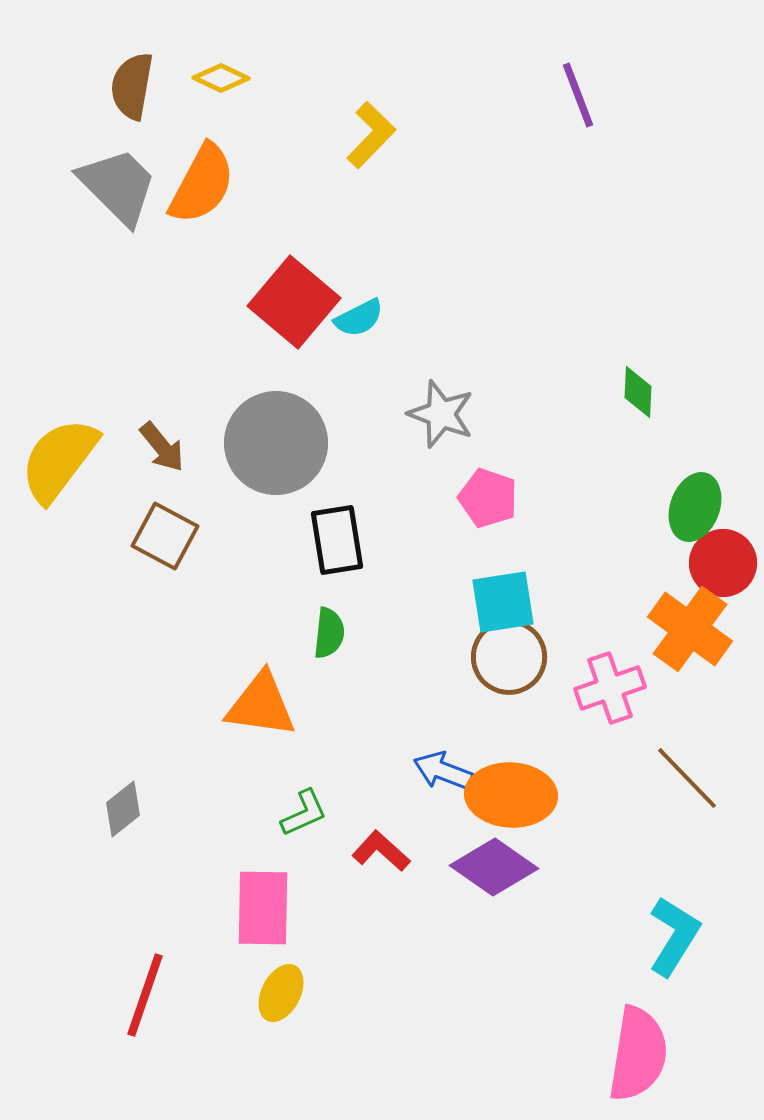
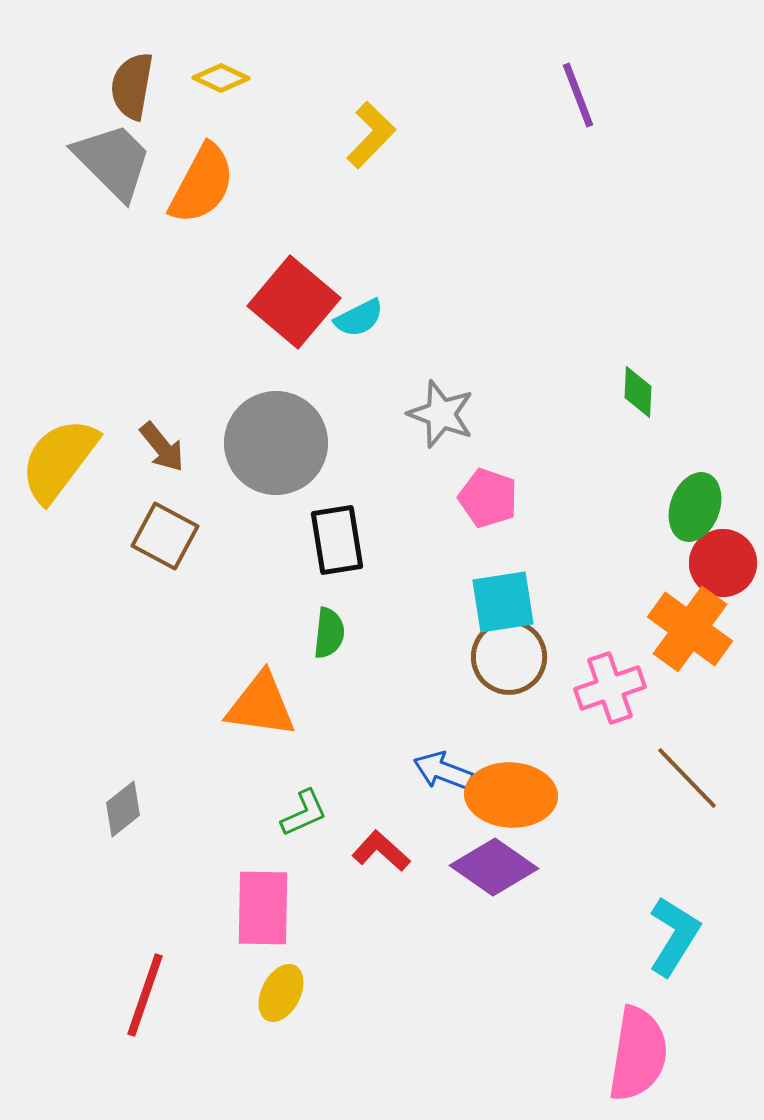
gray trapezoid: moved 5 px left, 25 px up
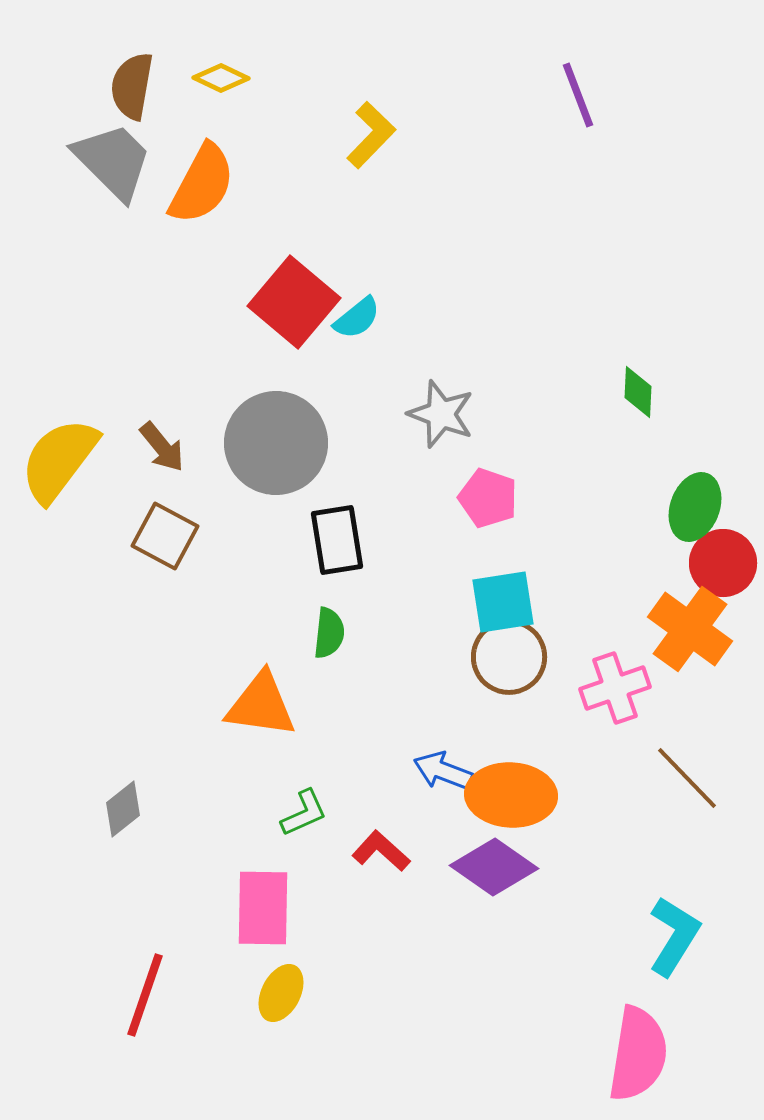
cyan semicircle: moved 2 px left; rotated 12 degrees counterclockwise
pink cross: moved 5 px right
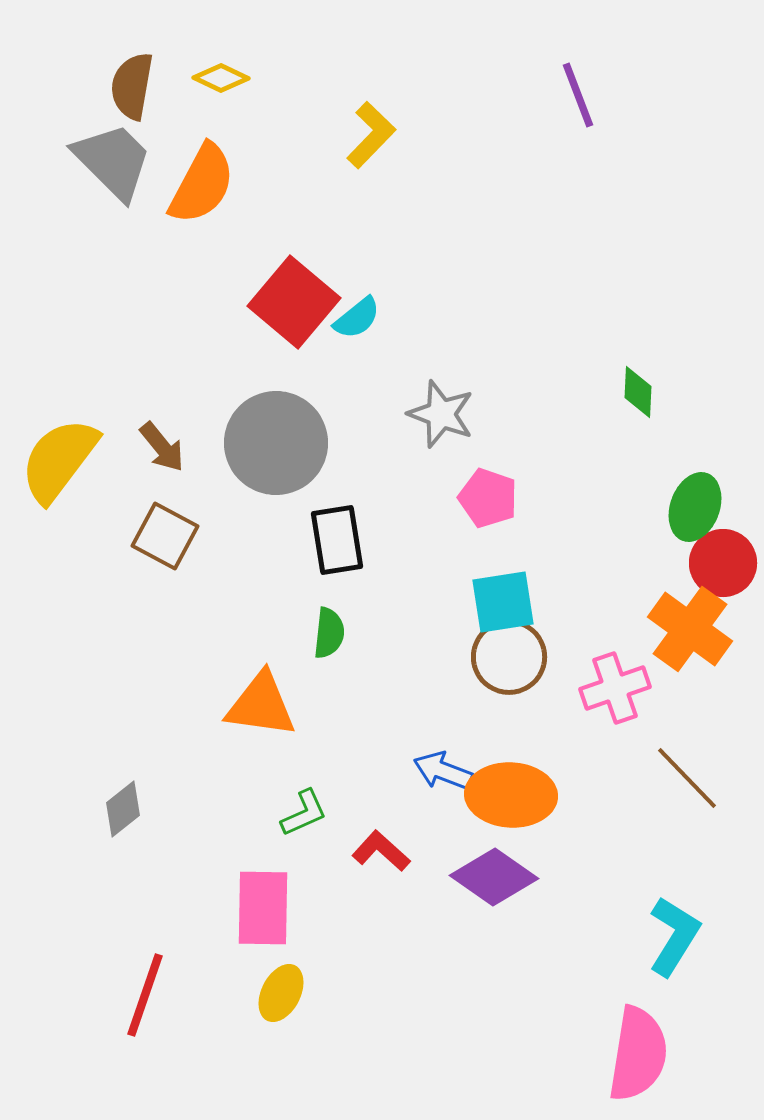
purple diamond: moved 10 px down
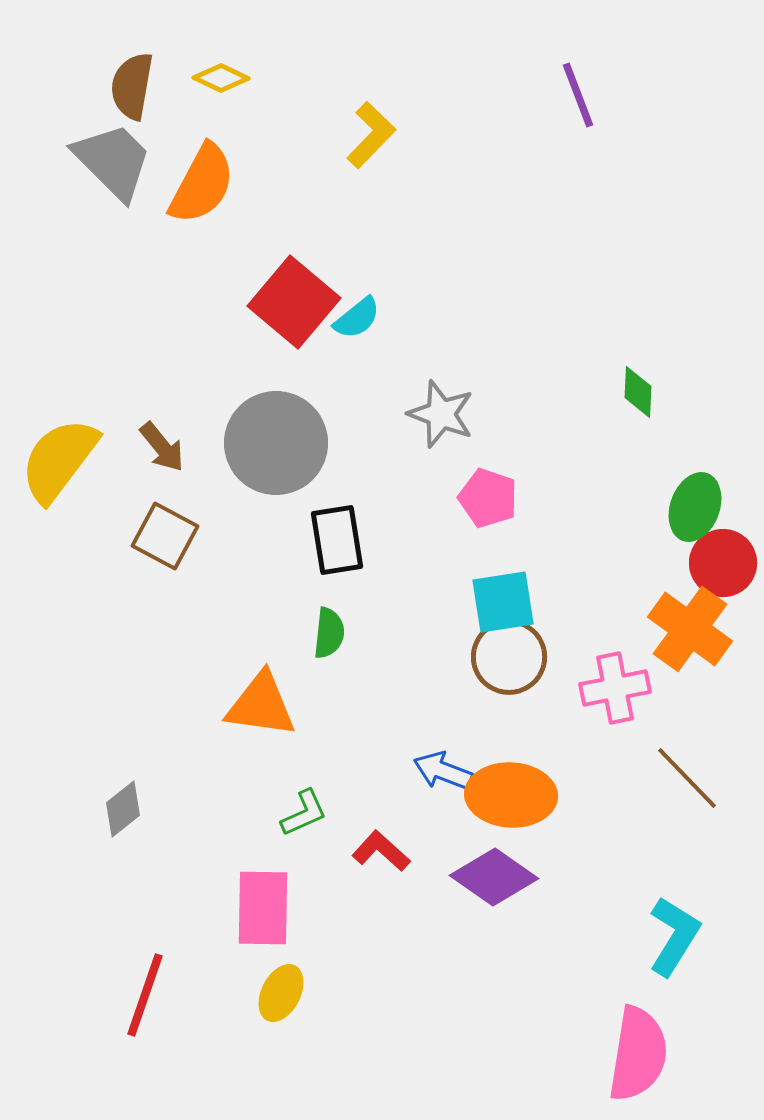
pink cross: rotated 8 degrees clockwise
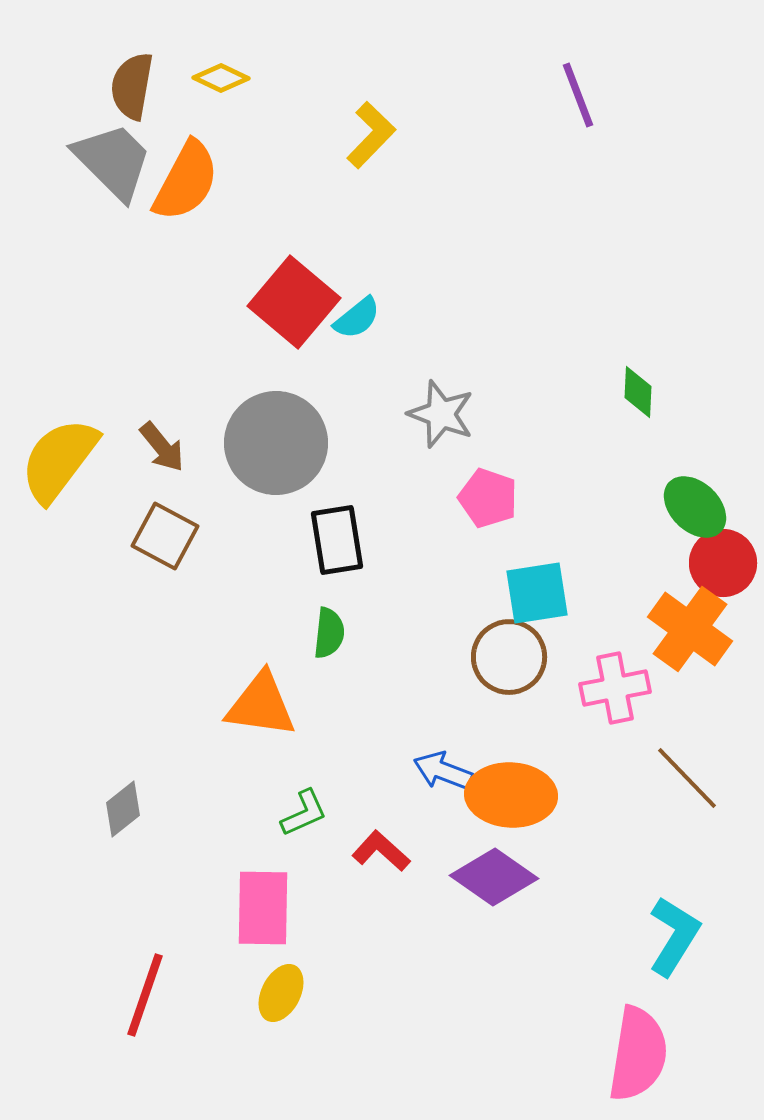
orange semicircle: moved 16 px left, 3 px up
green ellipse: rotated 66 degrees counterclockwise
cyan square: moved 34 px right, 9 px up
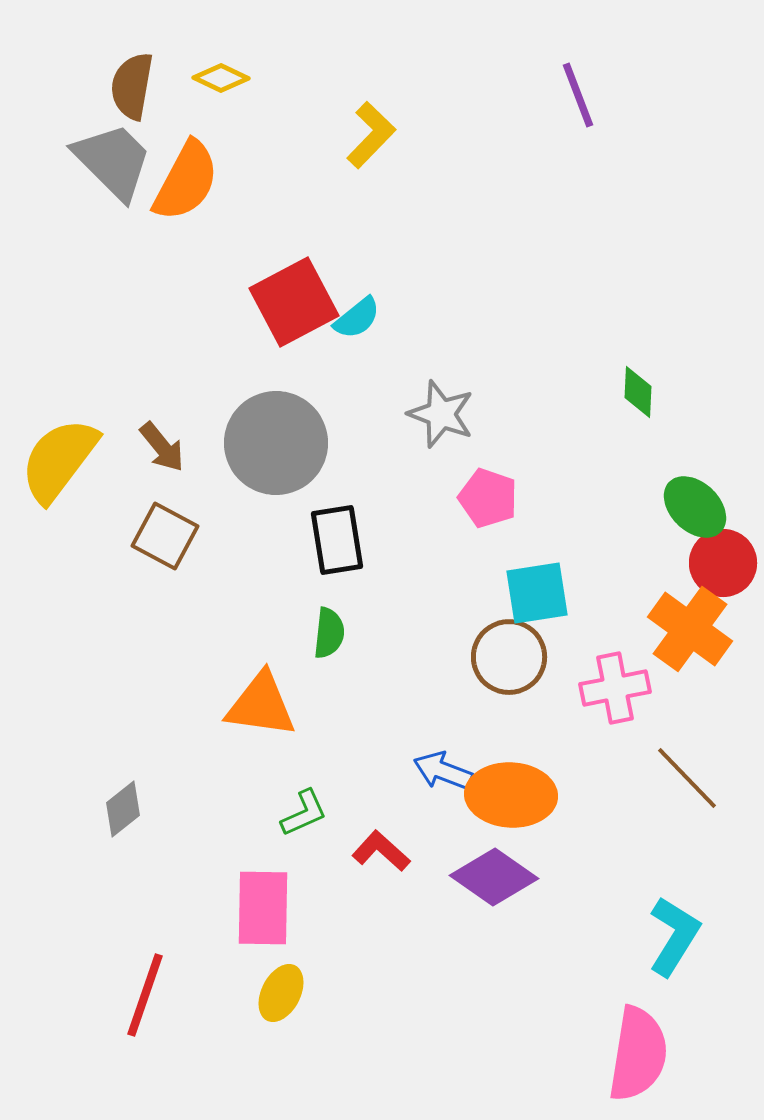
red square: rotated 22 degrees clockwise
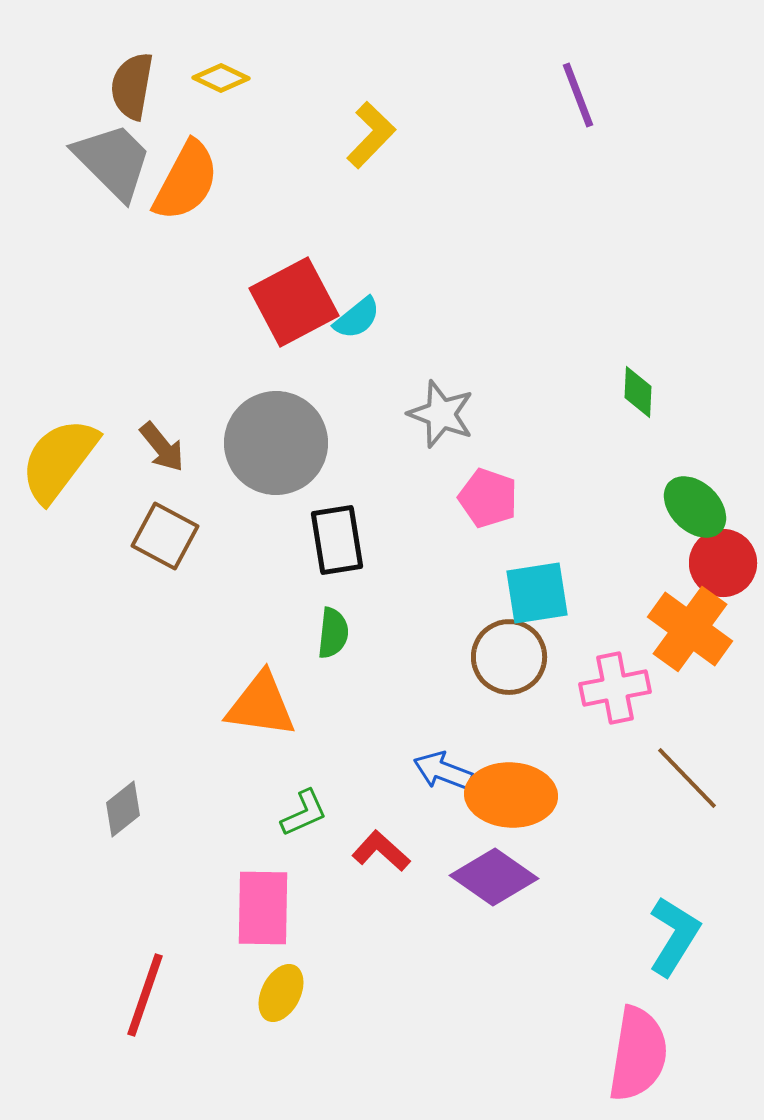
green semicircle: moved 4 px right
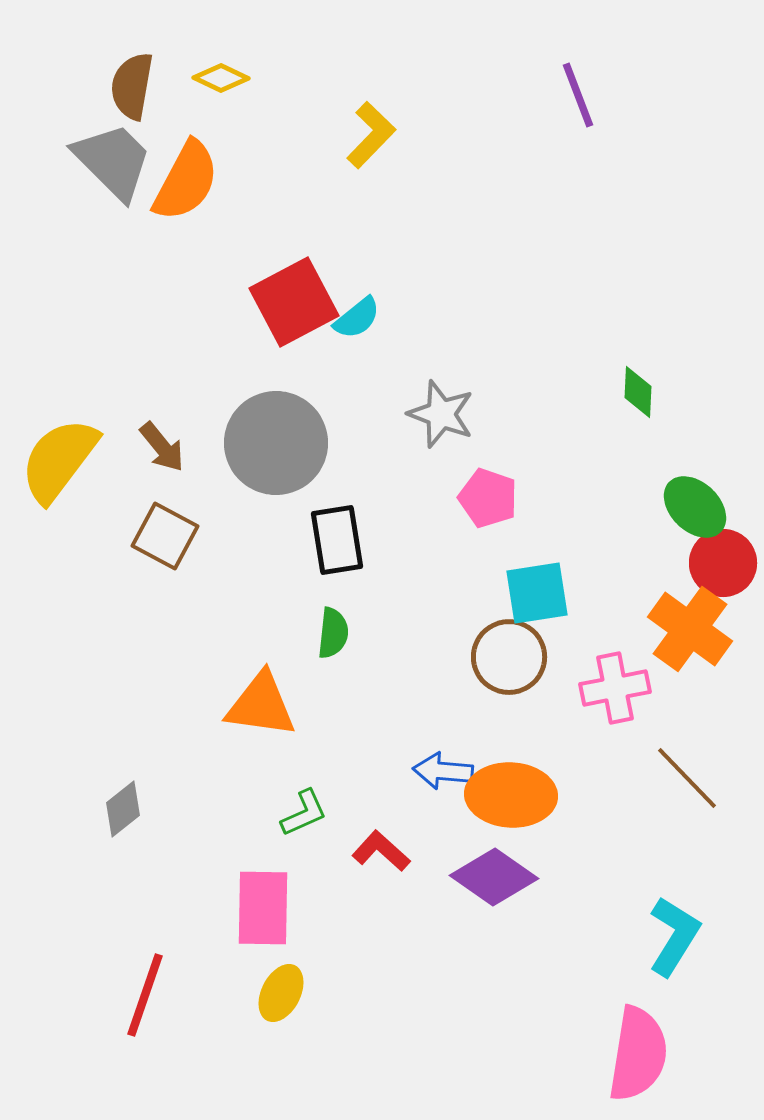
blue arrow: rotated 16 degrees counterclockwise
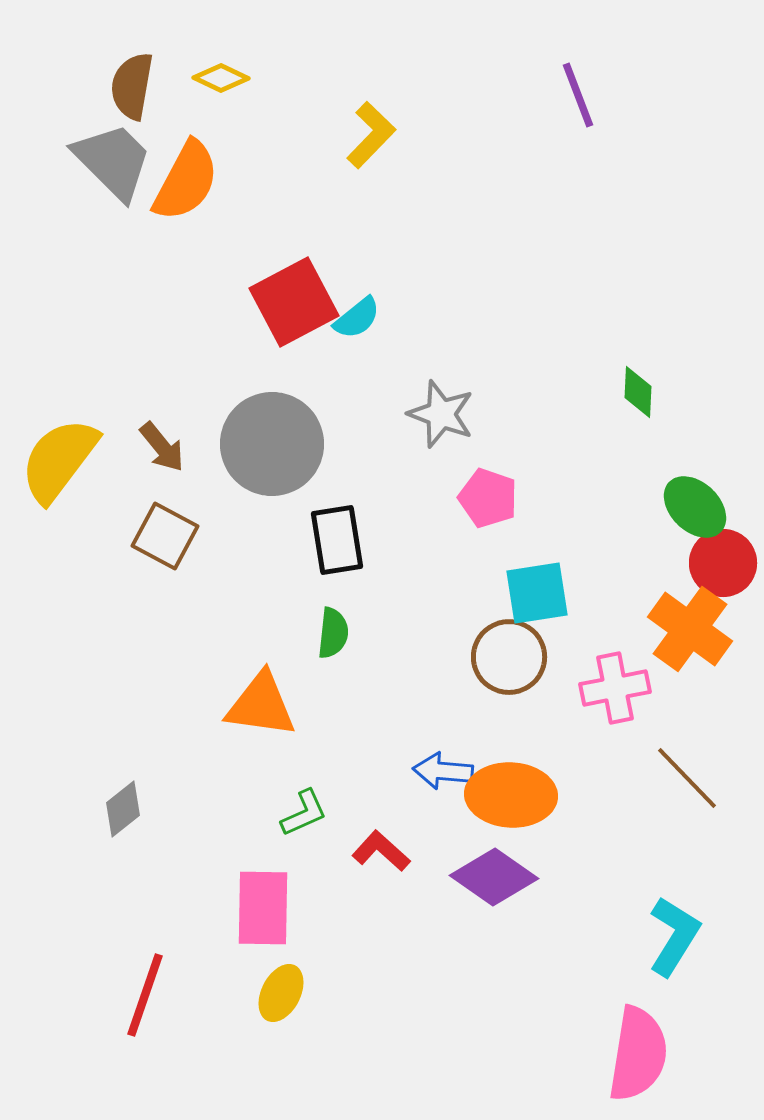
gray circle: moved 4 px left, 1 px down
